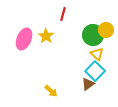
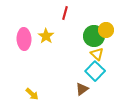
red line: moved 2 px right, 1 px up
green circle: moved 1 px right, 1 px down
pink ellipse: rotated 25 degrees counterclockwise
brown triangle: moved 6 px left, 5 px down
yellow arrow: moved 19 px left, 3 px down
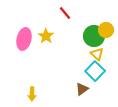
red line: rotated 56 degrees counterclockwise
pink ellipse: rotated 15 degrees clockwise
yellow arrow: rotated 48 degrees clockwise
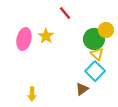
green circle: moved 3 px down
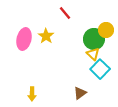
yellow triangle: moved 4 px left
cyan square: moved 5 px right, 2 px up
brown triangle: moved 2 px left, 4 px down
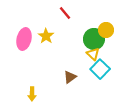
brown triangle: moved 10 px left, 16 px up
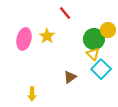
yellow circle: moved 2 px right
yellow star: moved 1 px right
cyan square: moved 1 px right
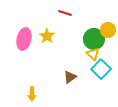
red line: rotated 32 degrees counterclockwise
